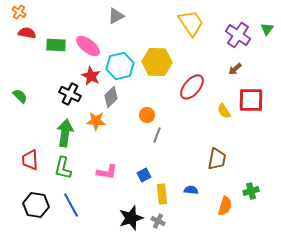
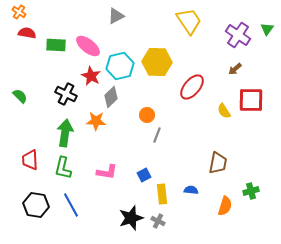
yellow trapezoid: moved 2 px left, 2 px up
black cross: moved 4 px left
brown trapezoid: moved 1 px right, 4 px down
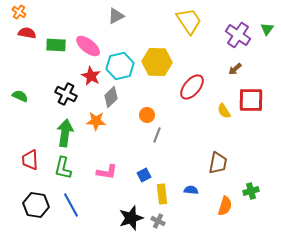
green semicircle: rotated 21 degrees counterclockwise
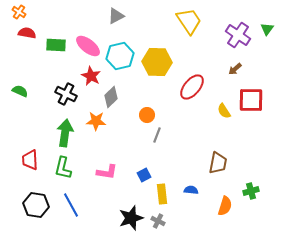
cyan hexagon: moved 10 px up
green semicircle: moved 5 px up
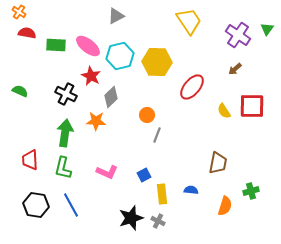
red square: moved 1 px right, 6 px down
pink L-shape: rotated 15 degrees clockwise
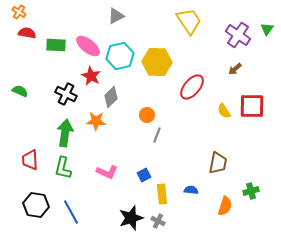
blue line: moved 7 px down
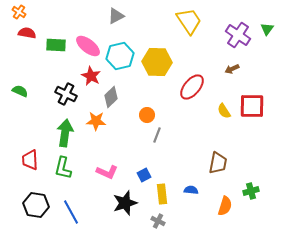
brown arrow: moved 3 px left; rotated 16 degrees clockwise
black star: moved 6 px left, 15 px up
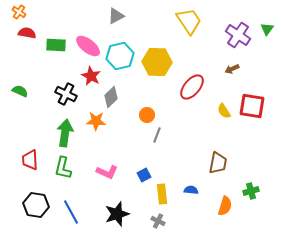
red square: rotated 8 degrees clockwise
black star: moved 8 px left, 11 px down
